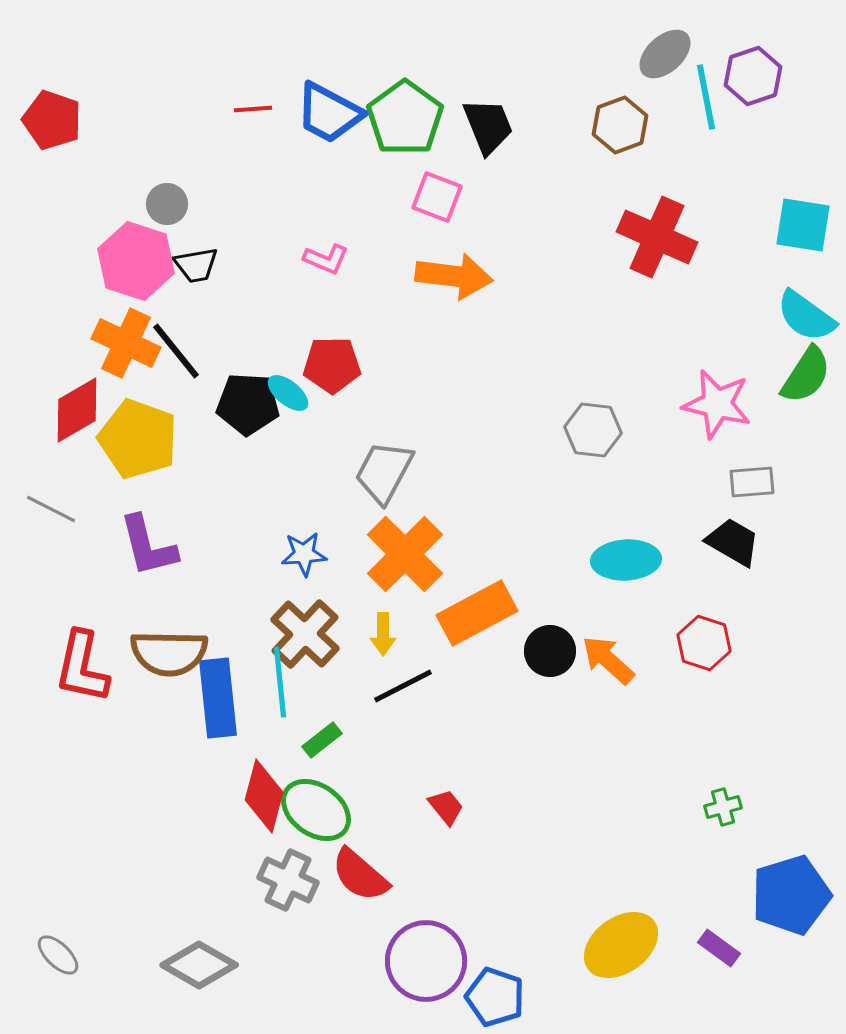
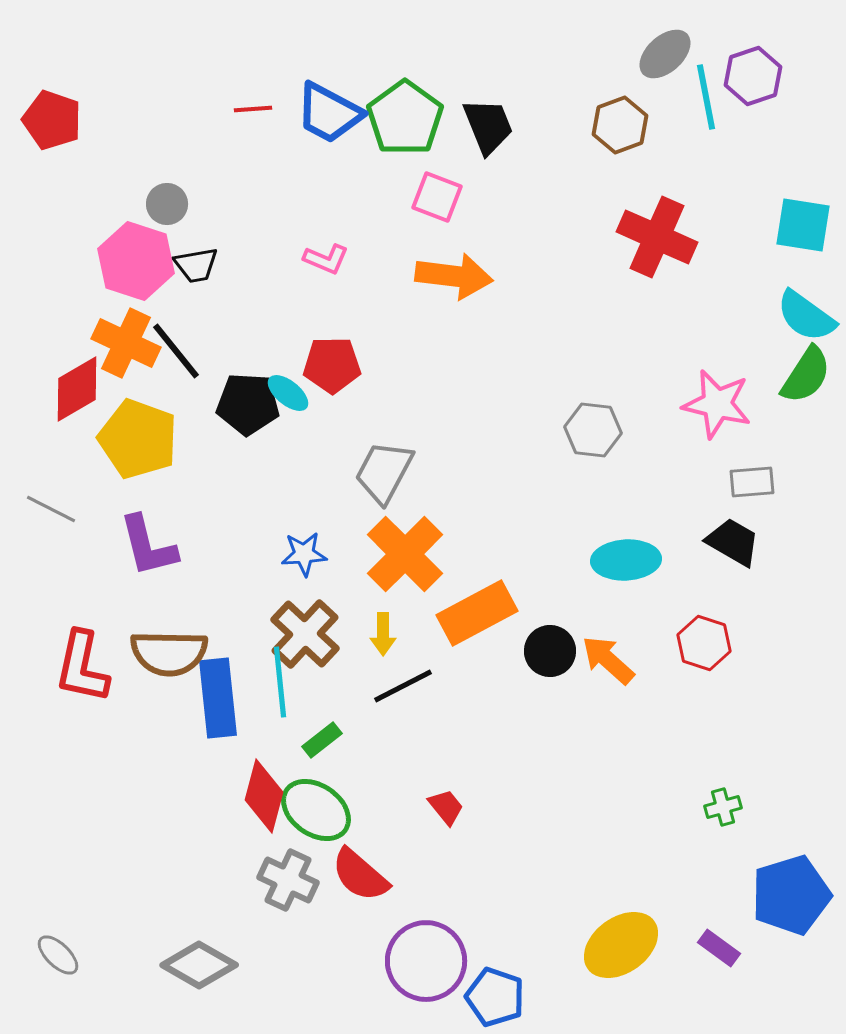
red diamond at (77, 410): moved 21 px up
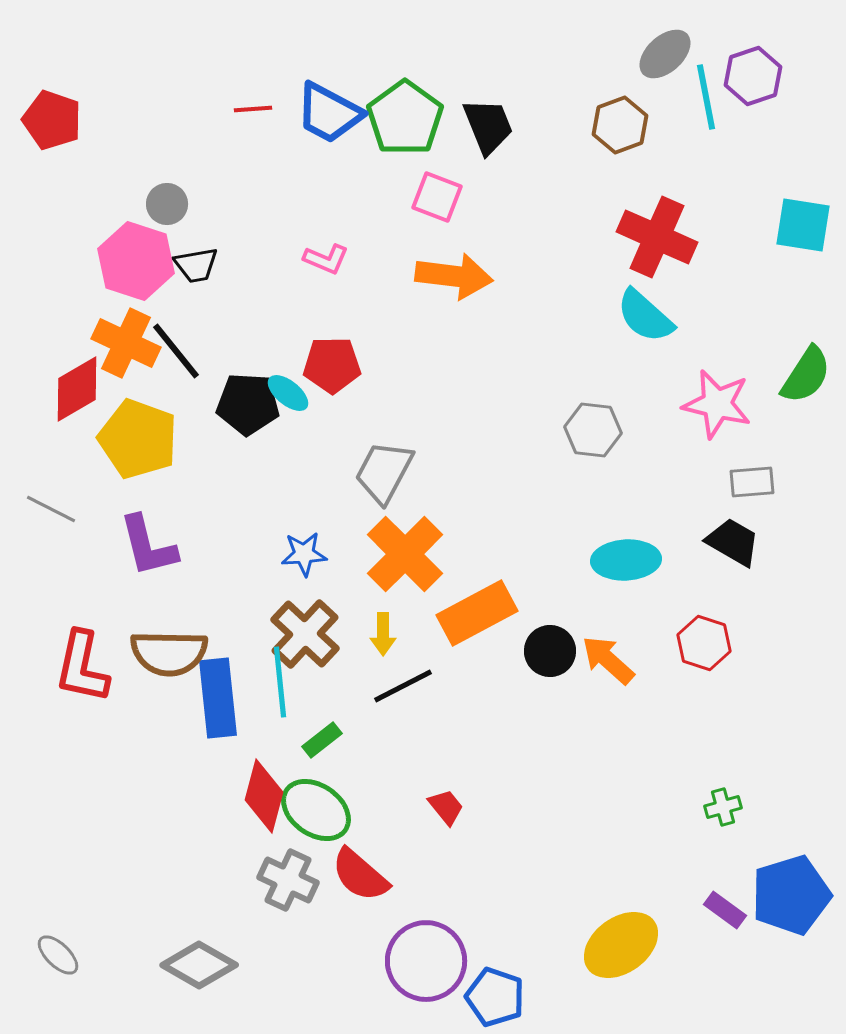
cyan semicircle at (806, 316): moved 161 px left; rotated 6 degrees clockwise
purple rectangle at (719, 948): moved 6 px right, 38 px up
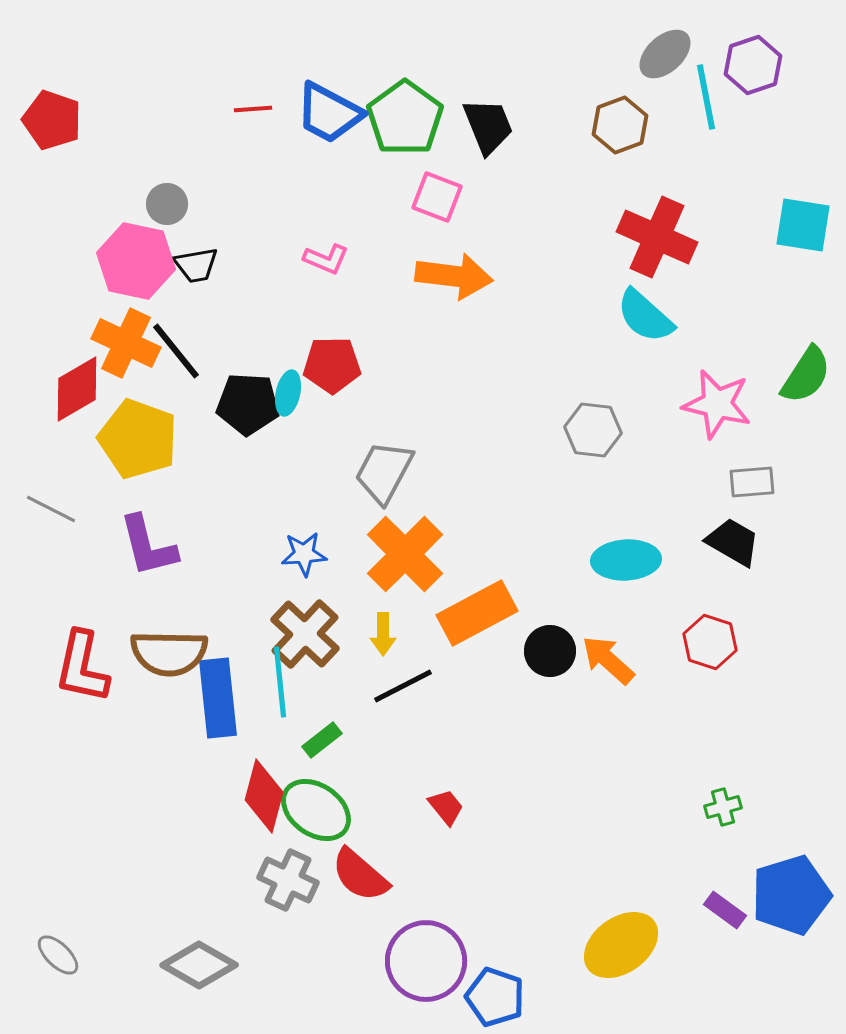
purple hexagon at (753, 76): moved 11 px up
pink hexagon at (136, 261): rotated 6 degrees counterclockwise
cyan ellipse at (288, 393): rotated 63 degrees clockwise
red hexagon at (704, 643): moved 6 px right, 1 px up
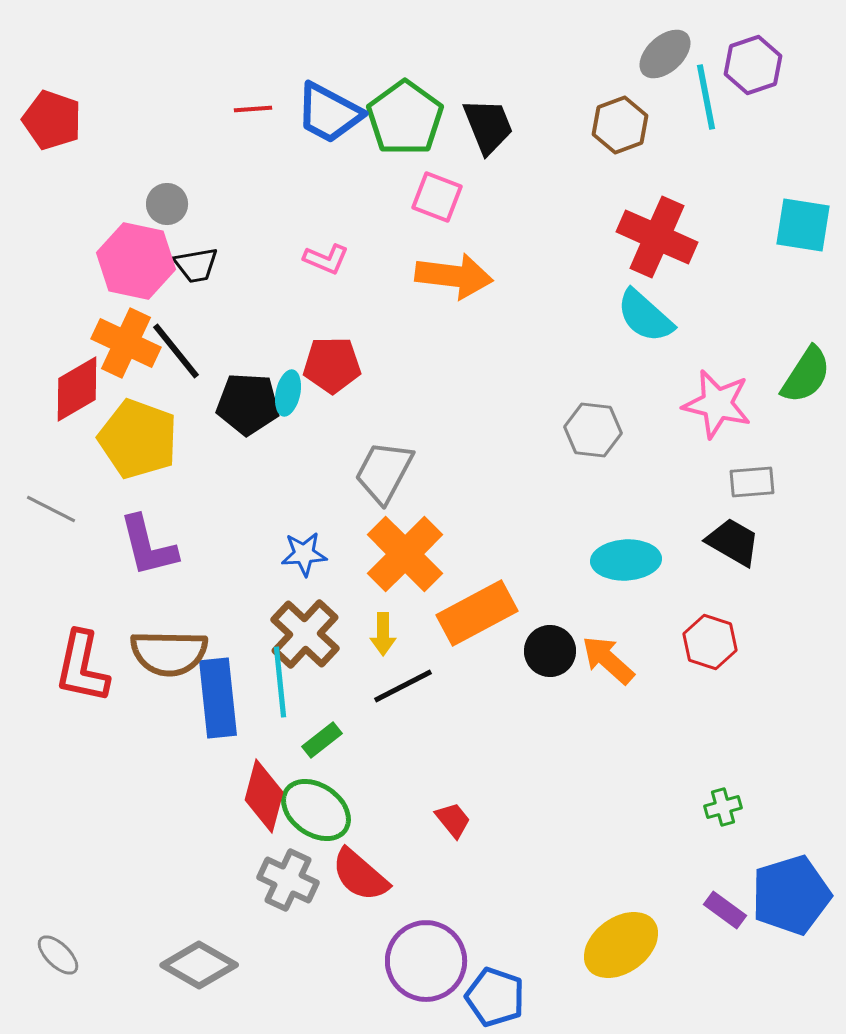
red trapezoid at (446, 807): moved 7 px right, 13 px down
